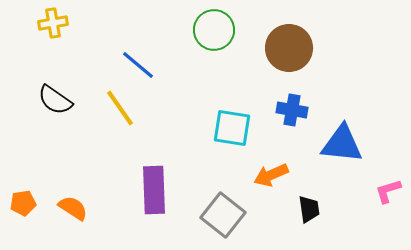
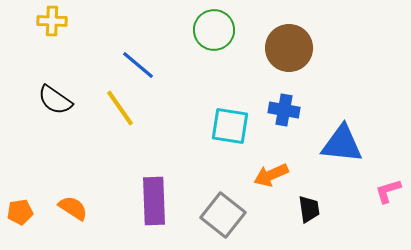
yellow cross: moved 1 px left, 2 px up; rotated 12 degrees clockwise
blue cross: moved 8 px left
cyan square: moved 2 px left, 2 px up
purple rectangle: moved 11 px down
orange pentagon: moved 3 px left, 9 px down
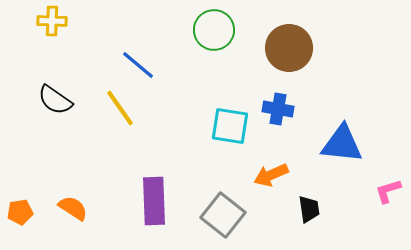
blue cross: moved 6 px left, 1 px up
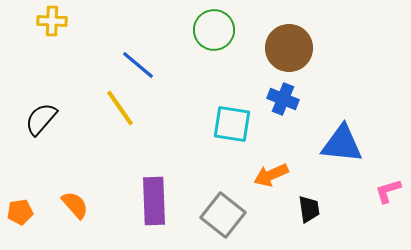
black semicircle: moved 14 px left, 19 px down; rotated 96 degrees clockwise
blue cross: moved 5 px right, 10 px up; rotated 12 degrees clockwise
cyan square: moved 2 px right, 2 px up
orange semicircle: moved 2 px right, 3 px up; rotated 16 degrees clockwise
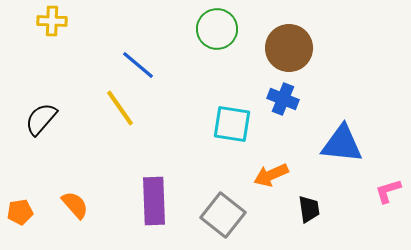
green circle: moved 3 px right, 1 px up
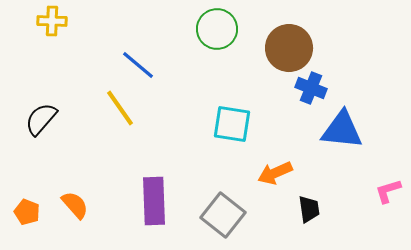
blue cross: moved 28 px right, 11 px up
blue triangle: moved 14 px up
orange arrow: moved 4 px right, 2 px up
orange pentagon: moved 7 px right; rotated 30 degrees clockwise
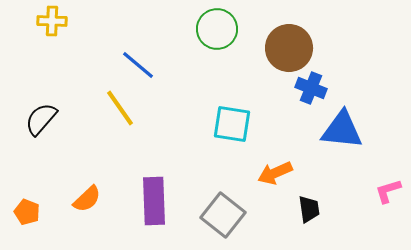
orange semicircle: moved 12 px right, 6 px up; rotated 88 degrees clockwise
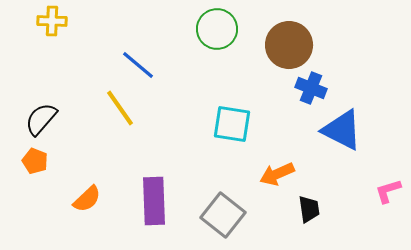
brown circle: moved 3 px up
blue triangle: rotated 21 degrees clockwise
orange arrow: moved 2 px right, 1 px down
orange pentagon: moved 8 px right, 51 px up
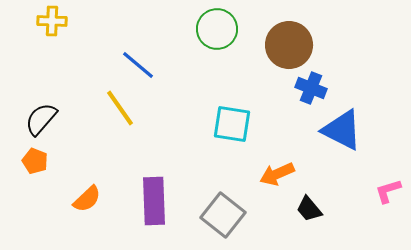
black trapezoid: rotated 148 degrees clockwise
